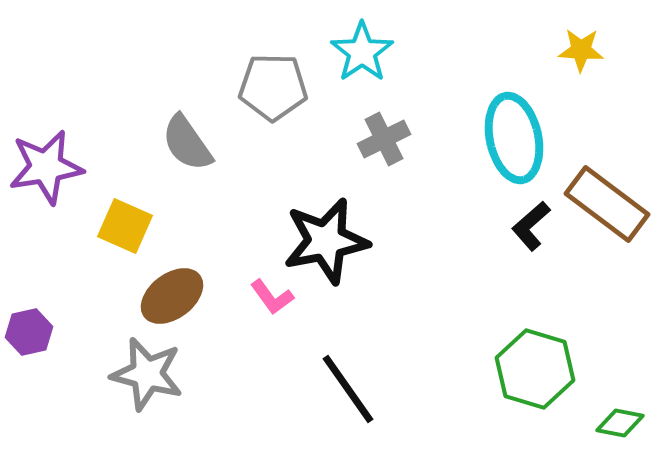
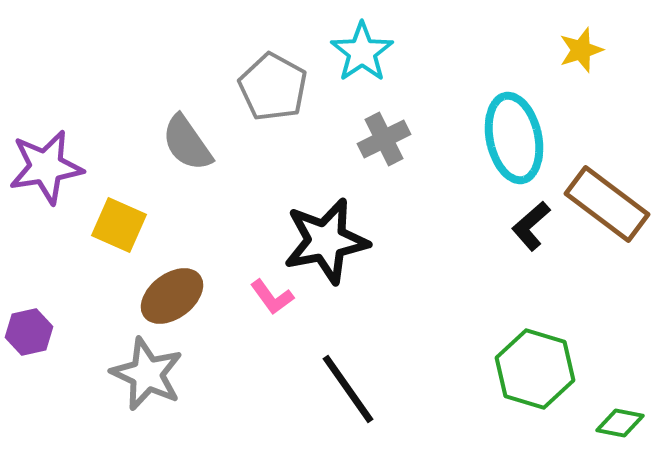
yellow star: rotated 21 degrees counterclockwise
gray pentagon: rotated 28 degrees clockwise
yellow square: moved 6 px left, 1 px up
gray star: rotated 10 degrees clockwise
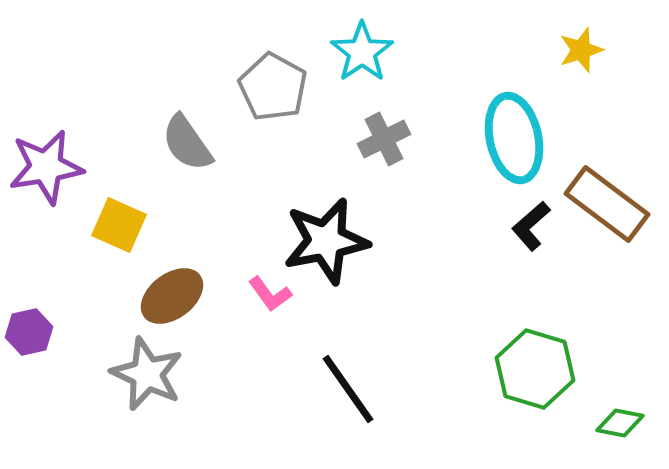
pink L-shape: moved 2 px left, 3 px up
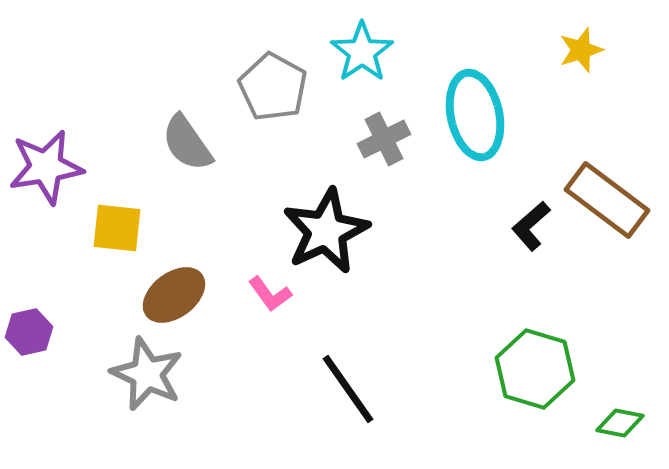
cyan ellipse: moved 39 px left, 23 px up
brown rectangle: moved 4 px up
yellow square: moved 2 px left, 3 px down; rotated 18 degrees counterclockwise
black star: moved 10 px up; rotated 14 degrees counterclockwise
brown ellipse: moved 2 px right, 1 px up
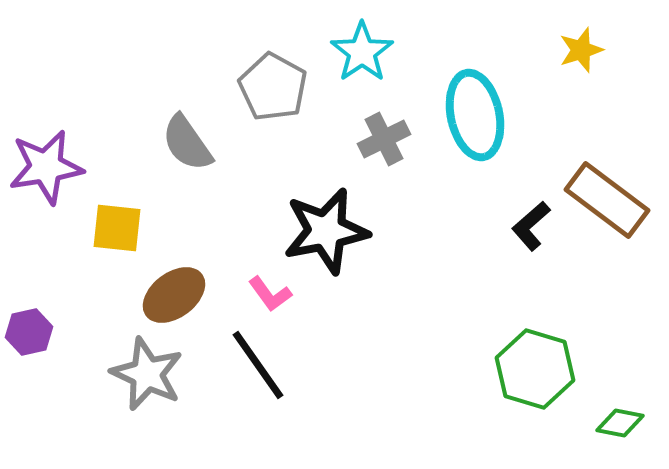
black star: rotated 14 degrees clockwise
black line: moved 90 px left, 24 px up
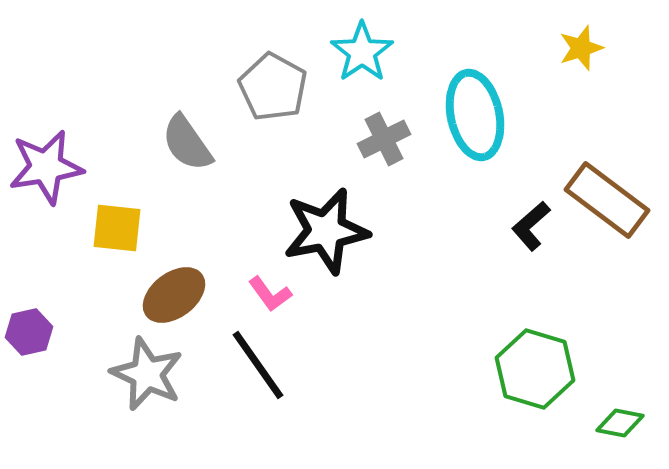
yellow star: moved 2 px up
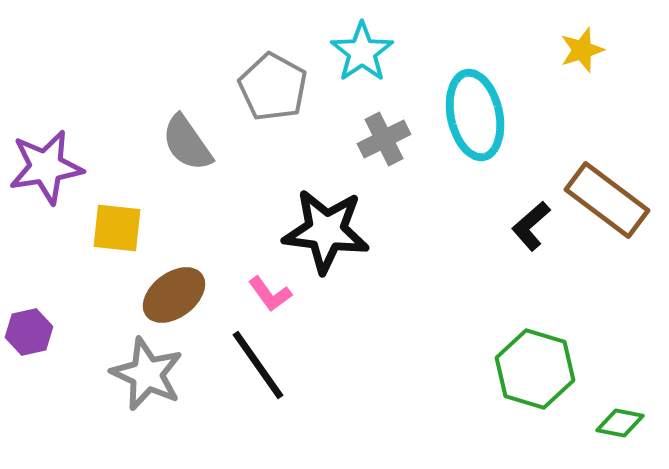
yellow star: moved 1 px right, 2 px down
black star: rotated 18 degrees clockwise
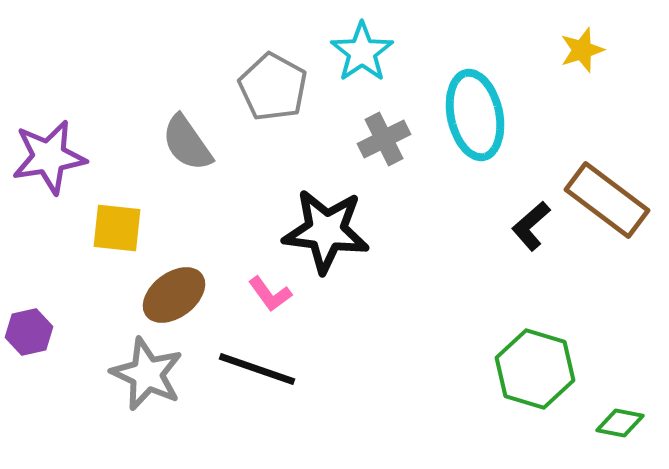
purple star: moved 3 px right, 10 px up
black line: moved 1 px left, 4 px down; rotated 36 degrees counterclockwise
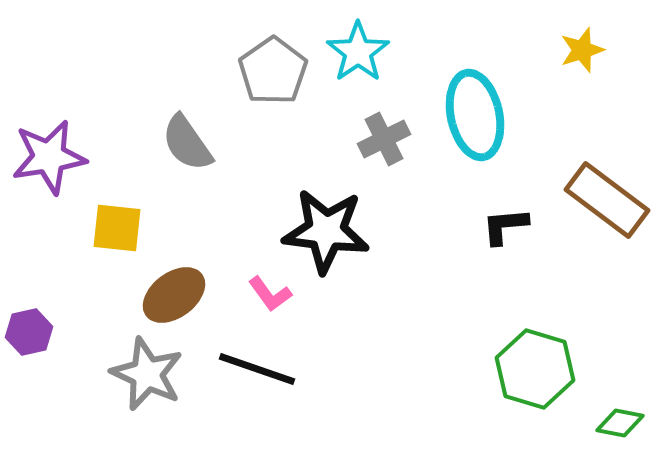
cyan star: moved 4 px left
gray pentagon: moved 16 px up; rotated 8 degrees clockwise
black L-shape: moved 26 px left; rotated 36 degrees clockwise
